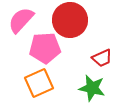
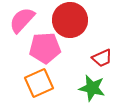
pink semicircle: moved 1 px right
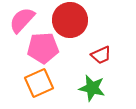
pink pentagon: moved 2 px left
red trapezoid: moved 1 px left, 3 px up
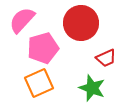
red circle: moved 11 px right, 3 px down
pink pentagon: rotated 12 degrees counterclockwise
red trapezoid: moved 5 px right, 3 px down
green star: rotated 8 degrees clockwise
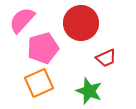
green star: moved 3 px left, 3 px down
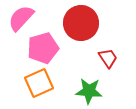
pink semicircle: moved 1 px left, 2 px up
red trapezoid: moved 2 px right; rotated 100 degrees counterclockwise
green star: rotated 16 degrees counterclockwise
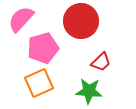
pink semicircle: moved 1 px down
red circle: moved 2 px up
red trapezoid: moved 7 px left, 4 px down; rotated 80 degrees clockwise
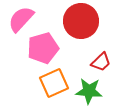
orange square: moved 15 px right
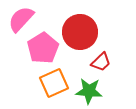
red circle: moved 1 px left, 11 px down
pink pentagon: rotated 16 degrees counterclockwise
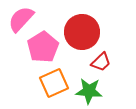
red circle: moved 2 px right
pink pentagon: moved 1 px up
